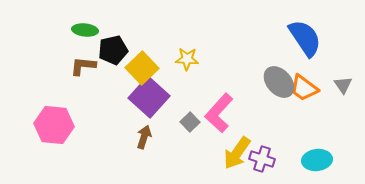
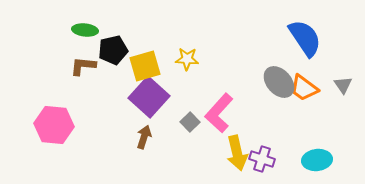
yellow square: moved 3 px right, 2 px up; rotated 28 degrees clockwise
yellow arrow: rotated 48 degrees counterclockwise
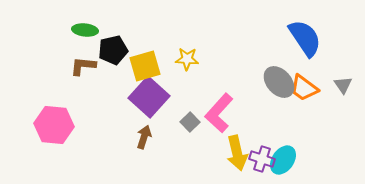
cyan ellipse: moved 34 px left; rotated 48 degrees counterclockwise
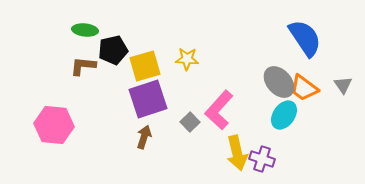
purple square: moved 1 px left, 2 px down; rotated 30 degrees clockwise
pink L-shape: moved 3 px up
cyan ellipse: moved 1 px right, 45 px up
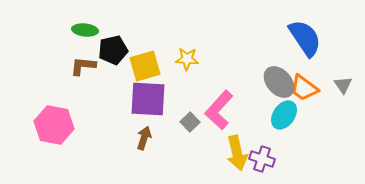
purple square: rotated 21 degrees clockwise
pink hexagon: rotated 6 degrees clockwise
brown arrow: moved 1 px down
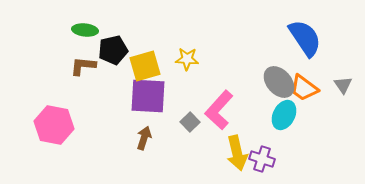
purple square: moved 3 px up
cyan ellipse: rotated 8 degrees counterclockwise
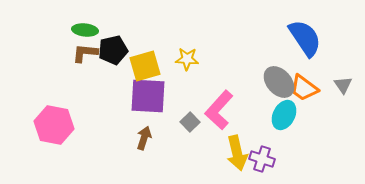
brown L-shape: moved 2 px right, 13 px up
